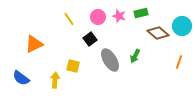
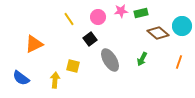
pink star: moved 2 px right, 5 px up; rotated 24 degrees counterclockwise
green arrow: moved 7 px right, 3 px down
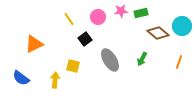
black square: moved 5 px left
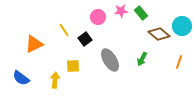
green rectangle: rotated 64 degrees clockwise
yellow line: moved 5 px left, 11 px down
brown diamond: moved 1 px right, 1 px down
yellow square: rotated 16 degrees counterclockwise
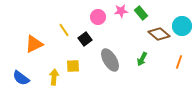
yellow arrow: moved 1 px left, 3 px up
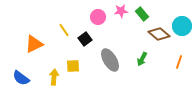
green rectangle: moved 1 px right, 1 px down
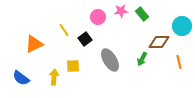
brown diamond: moved 8 px down; rotated 40 degrees counterclockwise
orange line: rotated 32 degrees counterclockwise
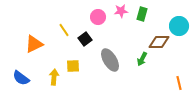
green rectangle: rotated 56 degrees clockwise
cyan circle: moved 3 px left
orange line: moved 21 px down
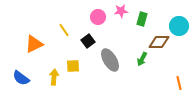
green rectangle: moved 5 px down
black square: moved 3 px right, 2 px down
